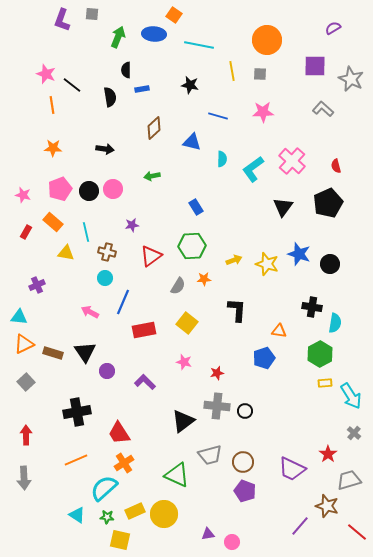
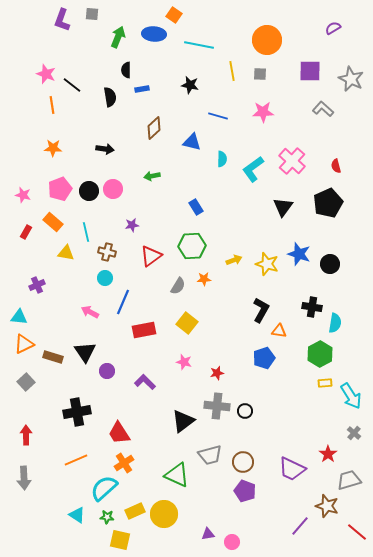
purple square at (315, 66): moved 5 px left, 5 px down
black L-shape at (237, 310): moved 24 px right; rotated 25 degrees clockwise
brown rectangle at (53, 353): moved 4 px down
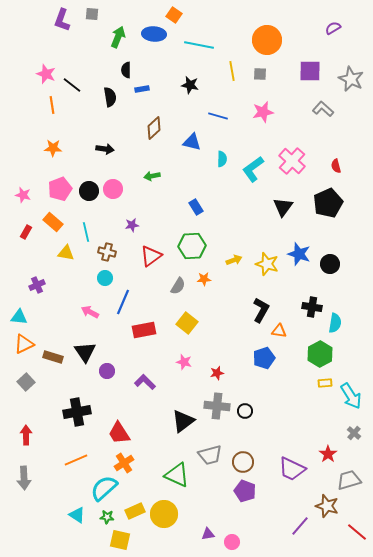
pink star at (263, 112): rotated 10 degrees counterclockwise
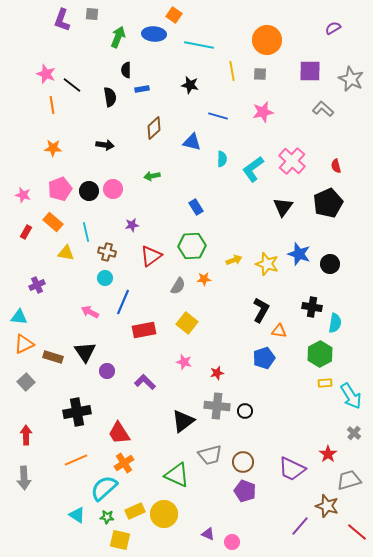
black arrow at (105, 149): moved 4 px up
purple triangle at (208, 534): rotated 32 degrees clockwise
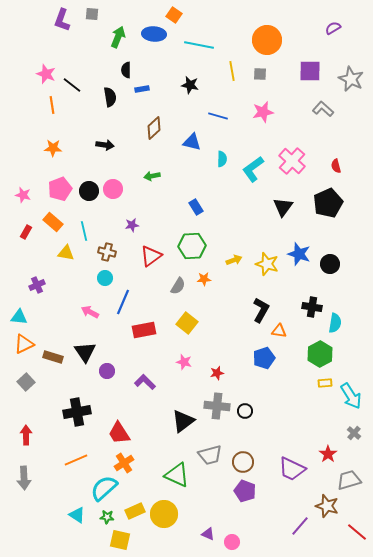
cyan line at (86, 232): moved 2 px left, 1 px up
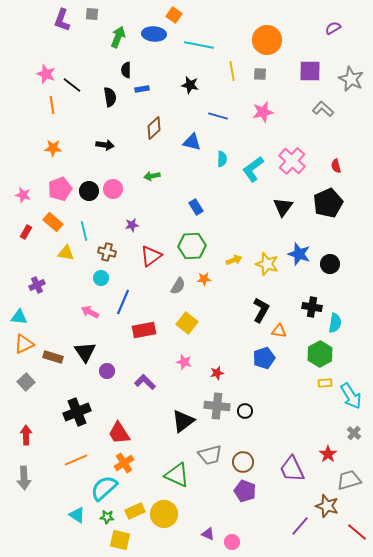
cyan circle at (105, 278): moved 4 px left
black cross at (77, 412): rotated 12 degrees counterclockwise
purple trapezoid at (292, 469): rotated 40 degrees clockwise
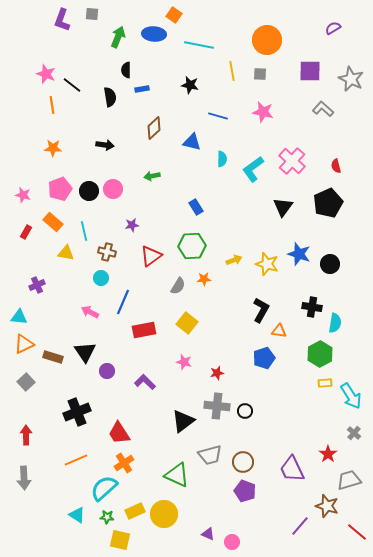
pink star at (263, 112): rotated 25 degrees clockwise
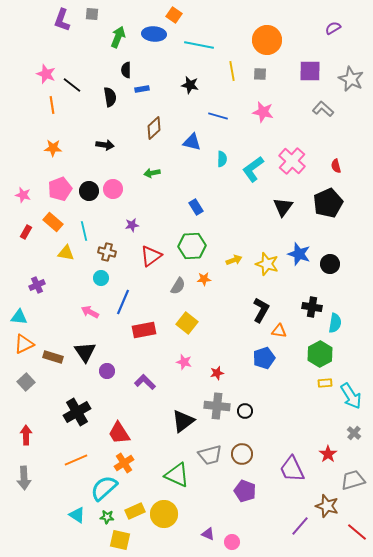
green arrow at (152, 176): moved 3 px up
black cross at (77, 412): rotated 8 degrees counterclockwise
brown circle at (243, 462): moved 1 px left, 8 px up
gray trapezoid at (349, 480): moved 4 px right
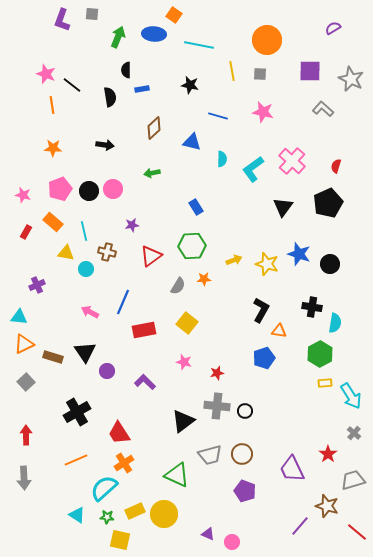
red semicircle at (336, 166): rotated 32 degrees clockwise
cyan circle at (101, 278): moved 15 px left, 9 px up
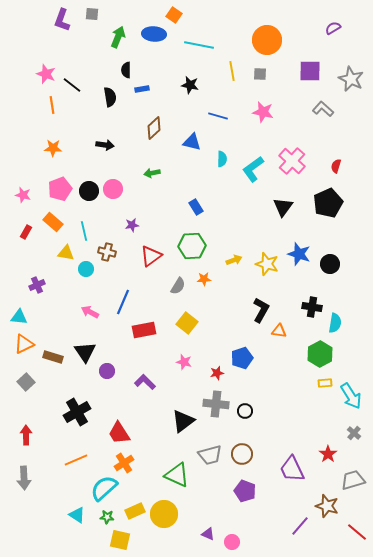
blue pentagon at (264, 358): moved 22 px left
gray cross at (217, 406): moved 1 px left, 2 px up
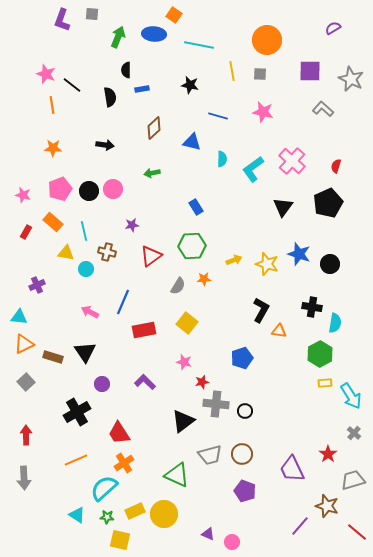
purple circle at (107, 371): moved 5 px left, 13 px down
red star at (217, 373): moved 15 px left, 9 px down
